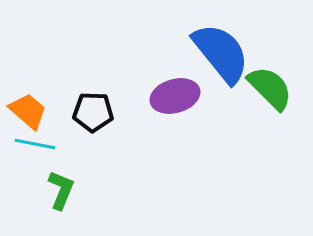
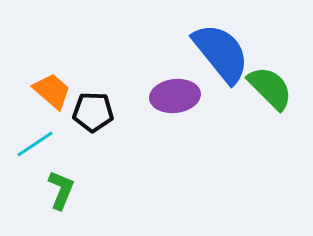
purple ellipse: rotated 9 degrees clockwise
orange trapezoid: moved 24 px right, 20 px up
cyan line: rotated 45 degrees counterclockwise
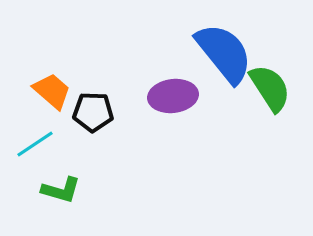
blue semicircle: moved 3 px right
green semicircle: rotated 12 degrees clockwise
purple ellipse: moved 2 px left
green L-shape: rotated 84 degrees clockwise
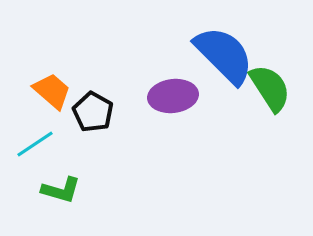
blue semicircle: moved 2 px down; rotated 6 degrees counterclockwise
black pentagon: rotated 27 degrees clockwise
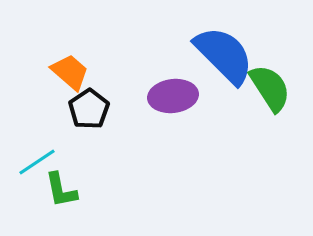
orange trapezoid: moved 18 px right, 19 px up
black pentagon: moved 4 px left, 3 px up; rotated 9 degrees clockwise
cyan line: moved 2 px right, 18 px down
green L-shape: rotated 63 degrees clockwise
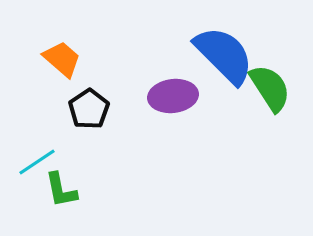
orange trapezoid: moved 8 px left, 13 px up
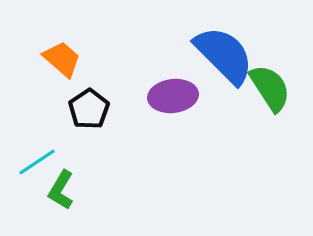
green L-shape: rotated 42 degrees clockwise
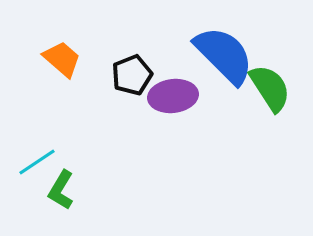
black pentagon: moved 43 px right, 34 px up; rotated 12 degrees clockwise
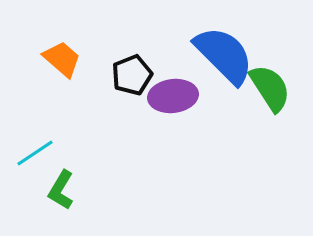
cyan line: moved 2 px left, 9 px up
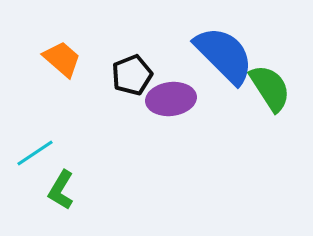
purple ellipse: moved 2 px left, 3 px down
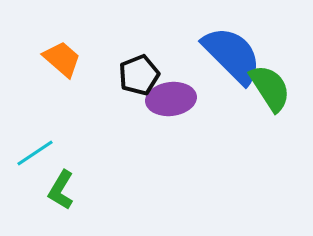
blue semicircle: moved 8 px right
black pentagon: moved 7 px right
